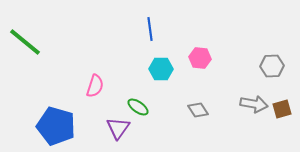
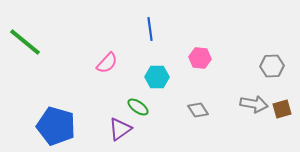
cyan hexagon: moved 4 px left, 8 px down
pink semicircle: moved 12 px right, 23 px up; rotated 25 degrees clockwise
purple triangle: moved 2 px right, 1 px down; rotated 20 degrees clockwise
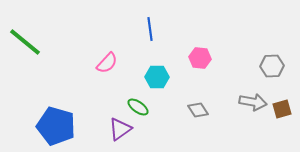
gray arrow: moved 1 px left, 2 px up
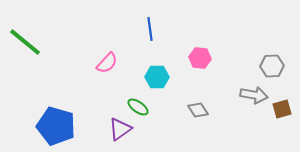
gray arrow: moved 1 px right, 7 px up
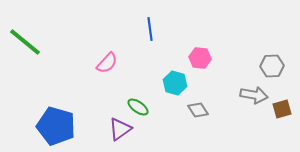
cyan hexagon: moved 18 px right, 6 px down; rotated 15 degrees clockwise
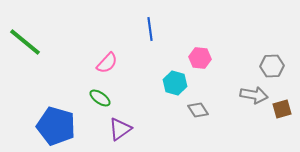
green ellipse: moved 38 px left, 9 px up
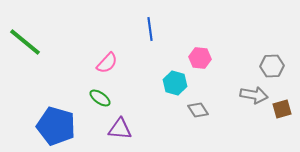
purple triangle: rotated 40 degrees clockwise
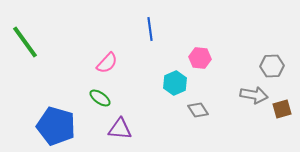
green line: rotated 15 degrees clockwise
cyan hexagon: rotated 20 degrees clockwise
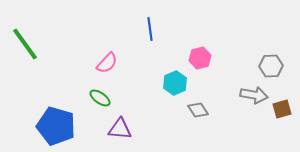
green line: moved 2 px down
pink hexagon: rotated 20 degrees counterclockwise
gray hexagon: moved 1 px left
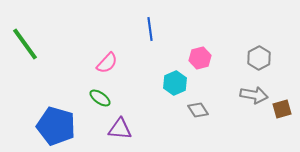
gray hexagon: moved 12 px left, 8 px up; rotated 25 degrees counterclockwise
